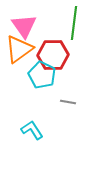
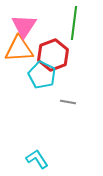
pink triangle: rotated 8 degrees clockwise
orange triangle: rotated 32 degrees clockwise
red hexagon: rotated 20 degrees counterclockwise
cyan L-shape: moved 5 px right, 29 px down
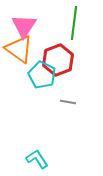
orange triangle: rotated 40 degrees clockwise
red hexagon: moved 5 px right, 5 px down
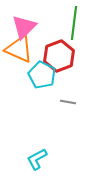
pink triangle: moved 1 px down; rotated 12 degrees clockwise
orange triangle: rotated 12 degrees counterclockwise
red hexagon: moved 1 px right, 4 px up
cyan L-shape: rotated 85 degrees counterclockwise
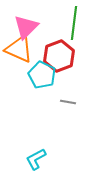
pink triangle: moved 2 px right
cyan L-shape: moved 1 px left
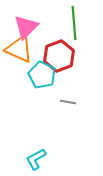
green line: rotated 12 degrees counterclockwise
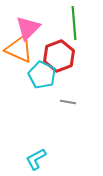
pink triangle: moved 2 px right, 1 px down
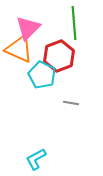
gray line: moved 3 px right, 1 px down
